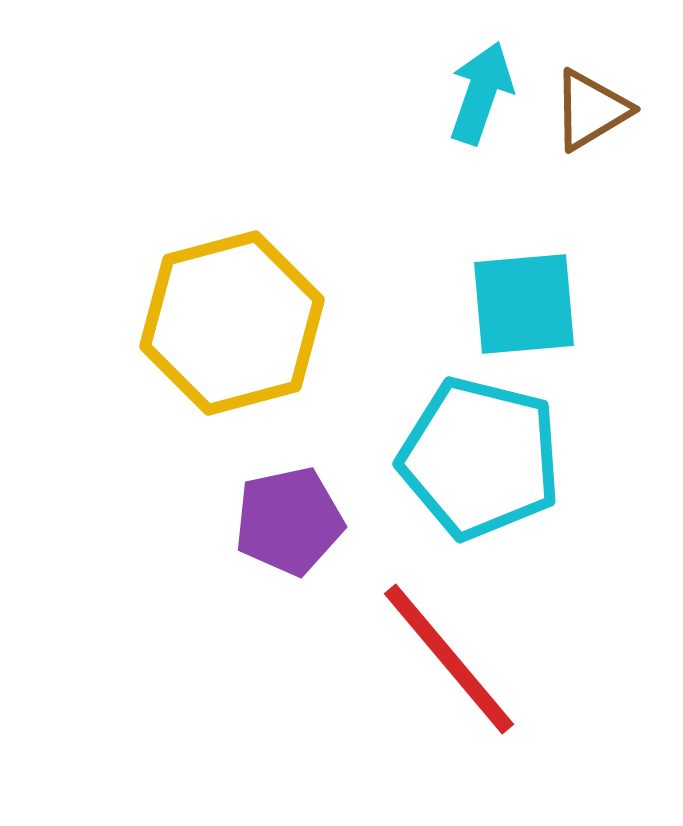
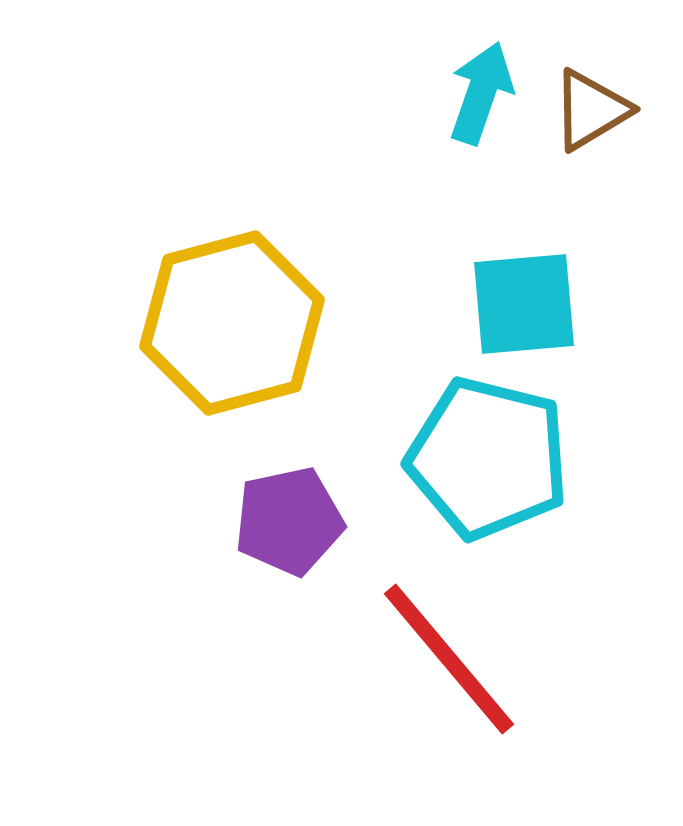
cyan pentagon: moved 8 px right
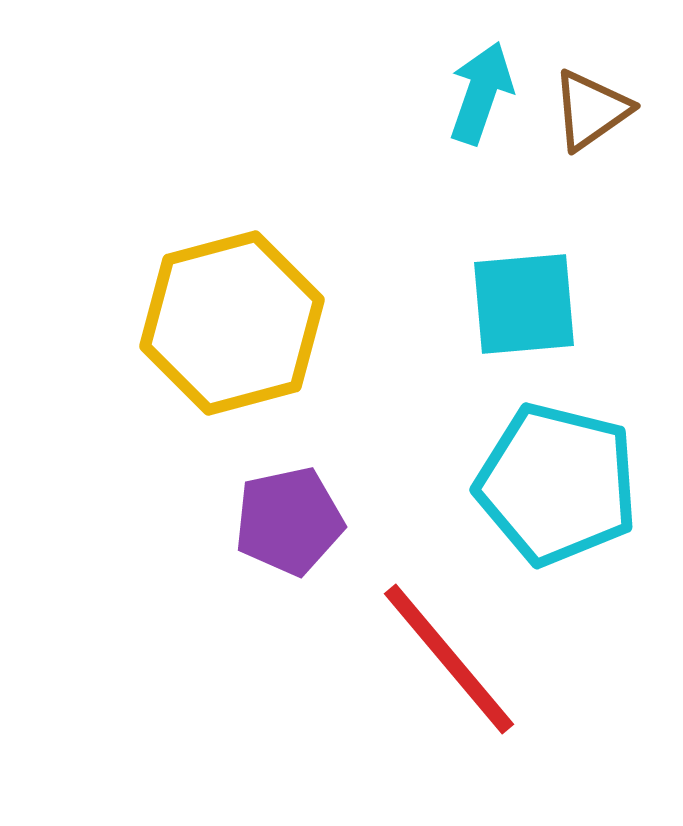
brown triangle: rotated 4 degrees counterclockwise
cyan pentagon: moved 69 px right, 26 px down
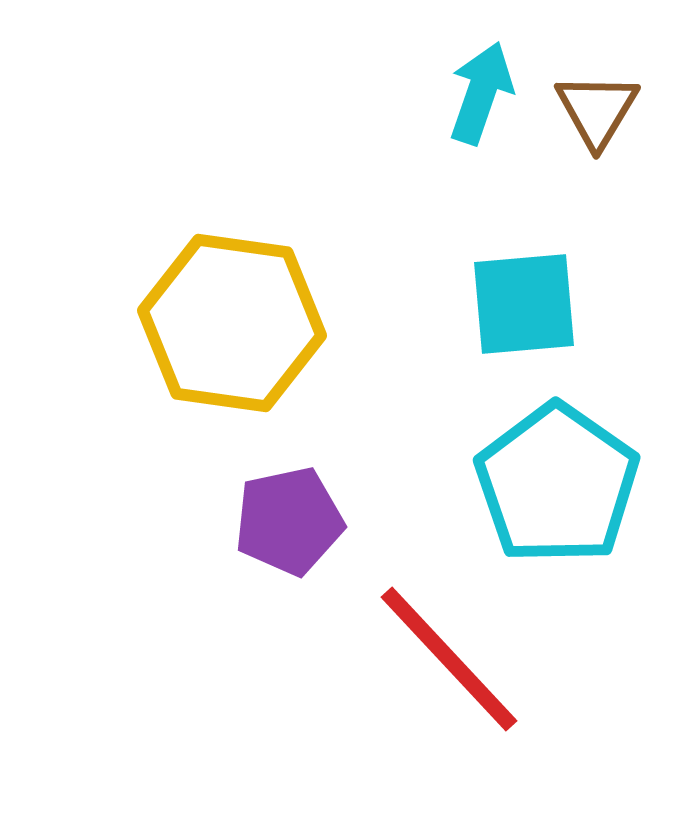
brown triangle: moved 6 px right; rotated 24 degrees counterclockwise
yellow hexagon: rotated 23 degrees clockwise
cyan pentagon: rotated 21 degrees clockwise
red line: rotated 3 degrees counterclockwise
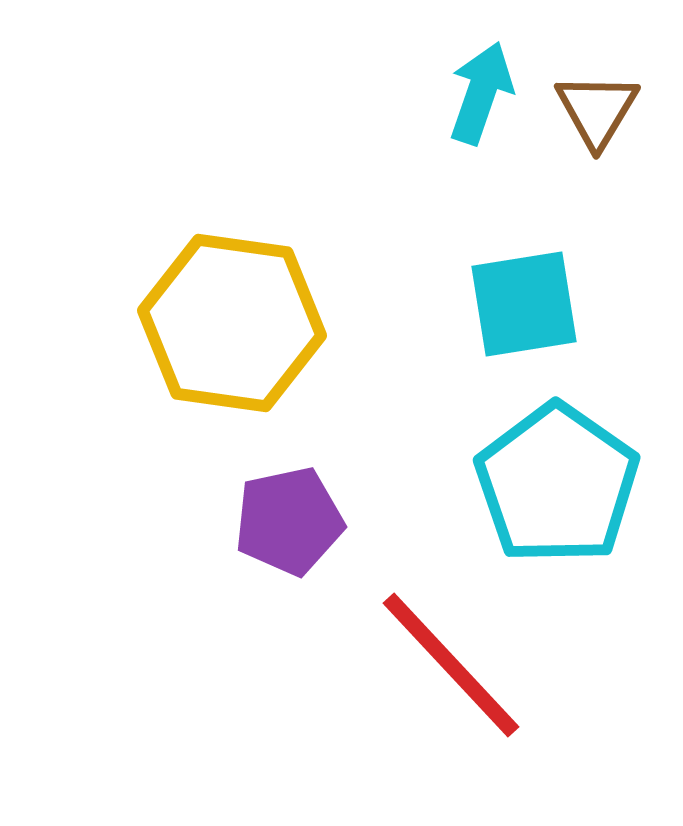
cyan square: rotated 4 degrees counterclockwise
red line: moved 2 px right, 6 px down
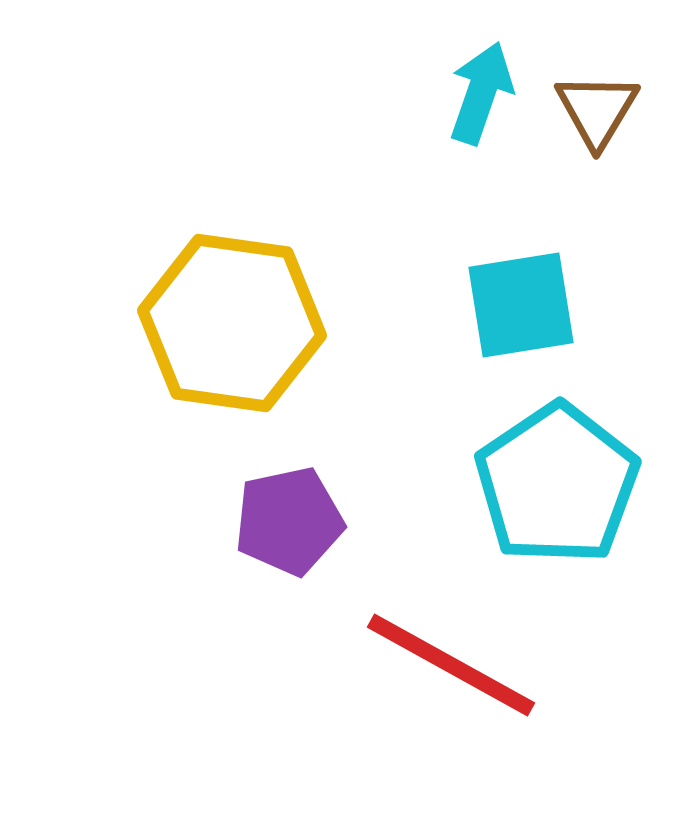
cyan square: moved 3 px left, 1 px down
cyan pentagon: rotated 3 degrees clockwise
red line: rotated 18 degrees counterclockwise
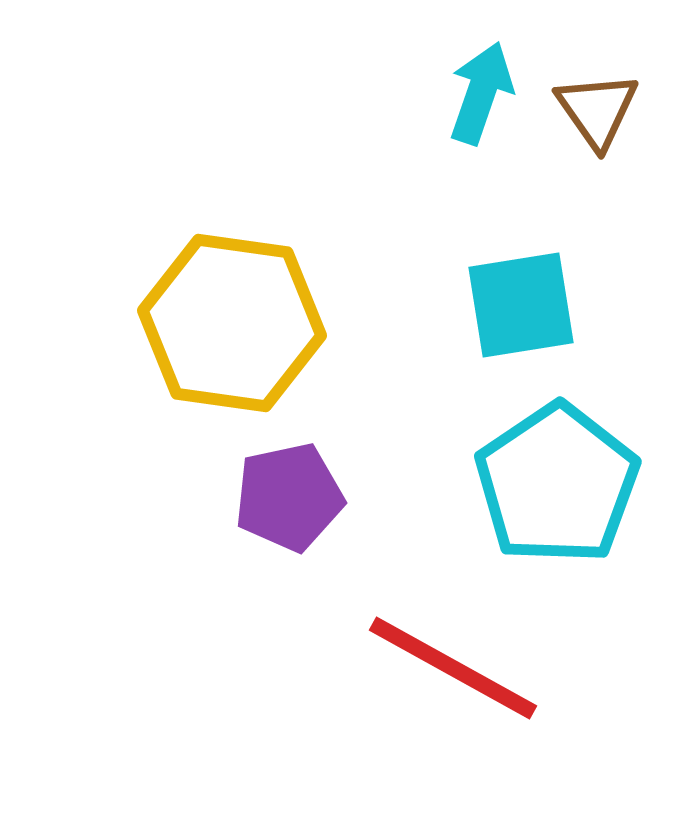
brown triangle: rotated 6 degrees counterclockwise
purple pentagon: moved 24 px up
red line: moved 2 px right, 3 px down
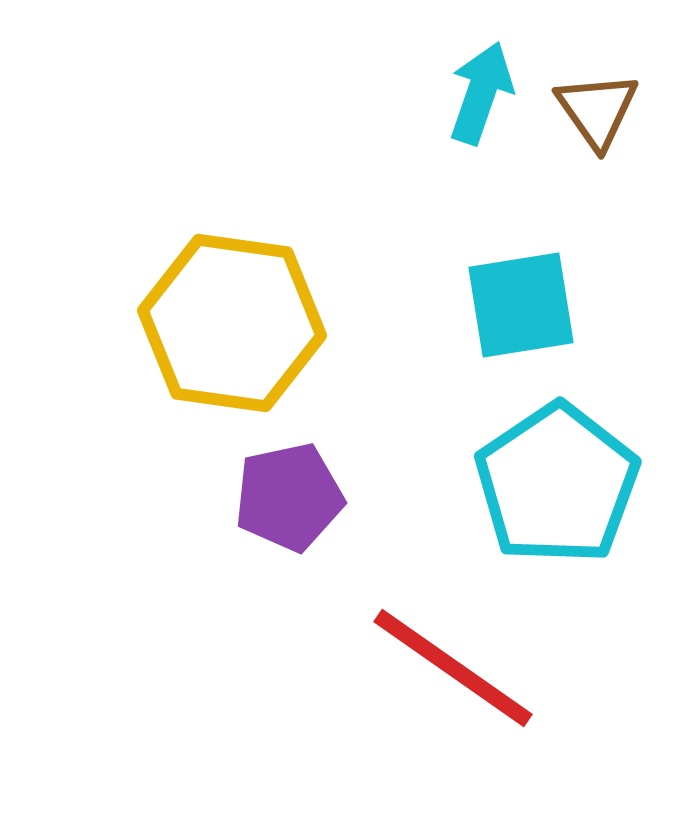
red line: rotated 6 degrees clockwise
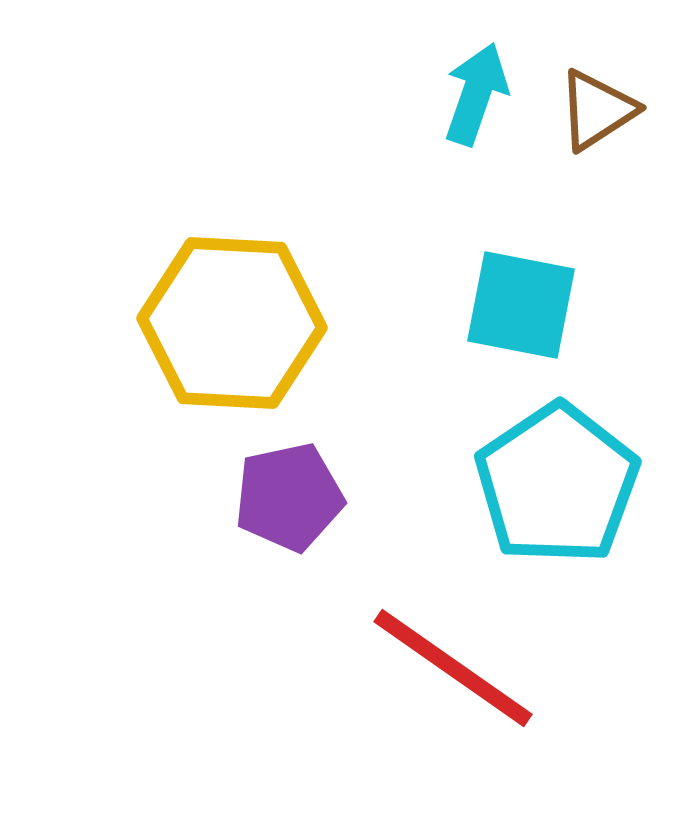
cyan arrow: moved 5 px left, 1 px down
brown triangle: rotated 32 degrees clockwise
cyan square: rotated 20 degrees clockwise
yellow hexagon: rotated 5 degrees counterclockwise
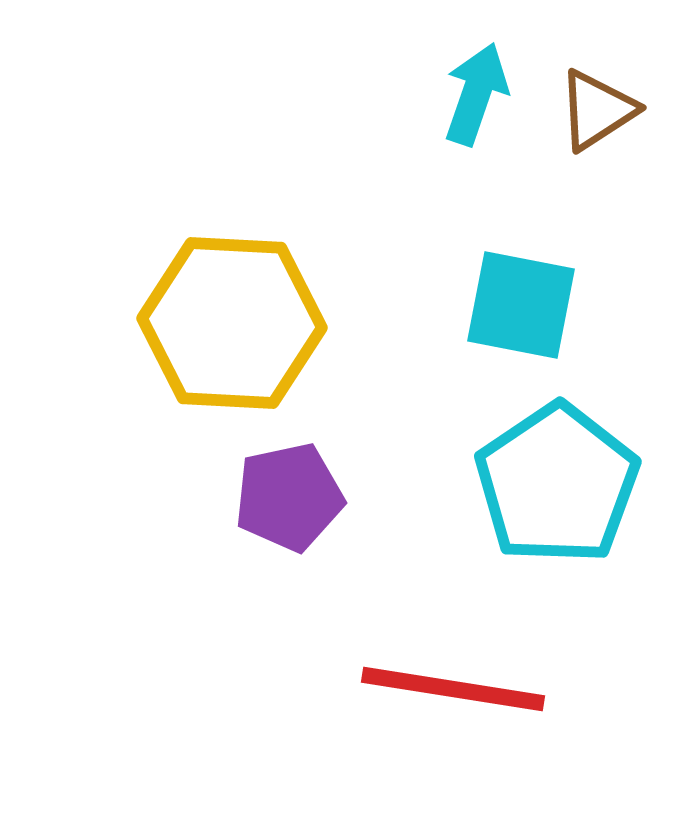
red line: moved 21 px down; rotated 26 degrees counterclockwise
